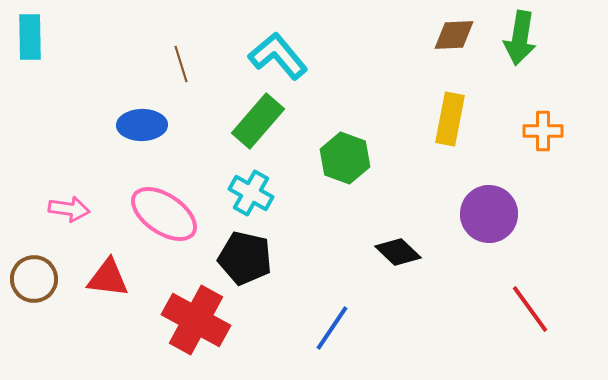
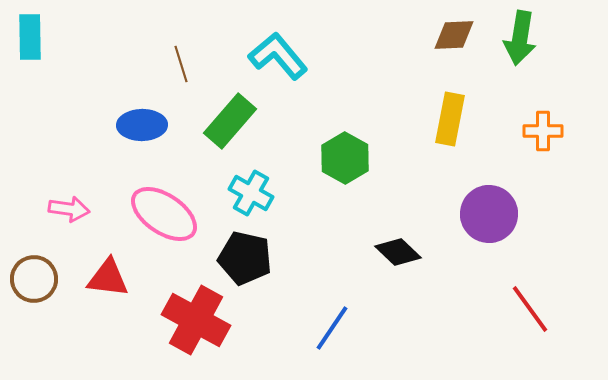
green rectangle: moved 28 px left
green hexagon: rotated 9 degrees clockwise
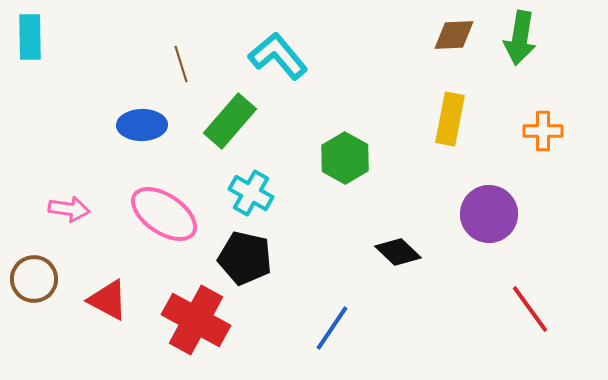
red triangle: moved 22 px down; rotated 21 degrees clockwise
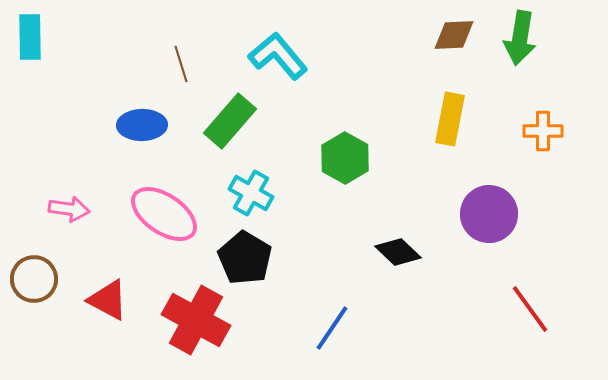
black pentagon: rotated 18 degrees clockwise
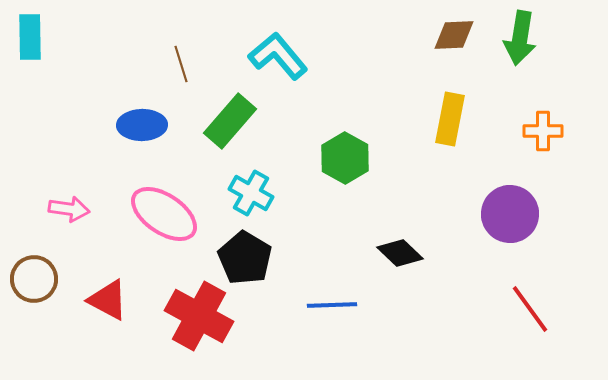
purple circle: moved 21 px right
black diamond: moved 2 px right, 1 px down
red cross: moved 3 px right, 4 px up
blue line: moved 23 px up; rotated 54 degrees clockwise
